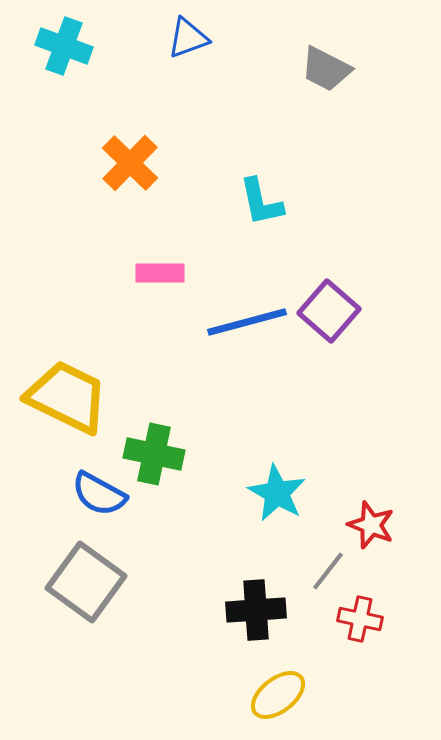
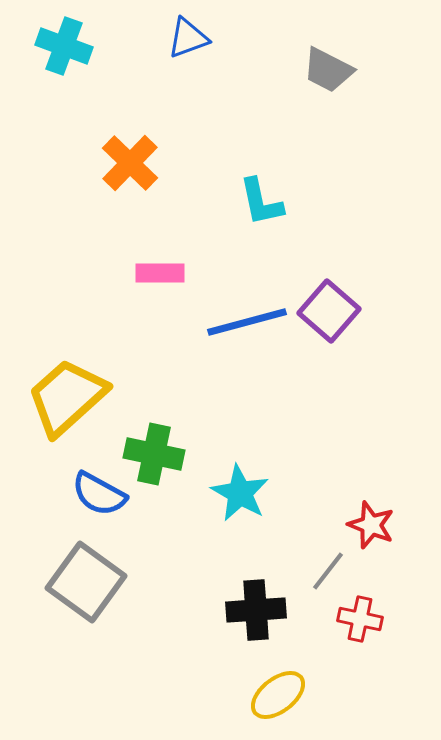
gray trapezoid: moved 2 px right, 1 px down
yellow trapezoid: rotated 68 degrees counterclockwise
cyan star: moved 37 px left
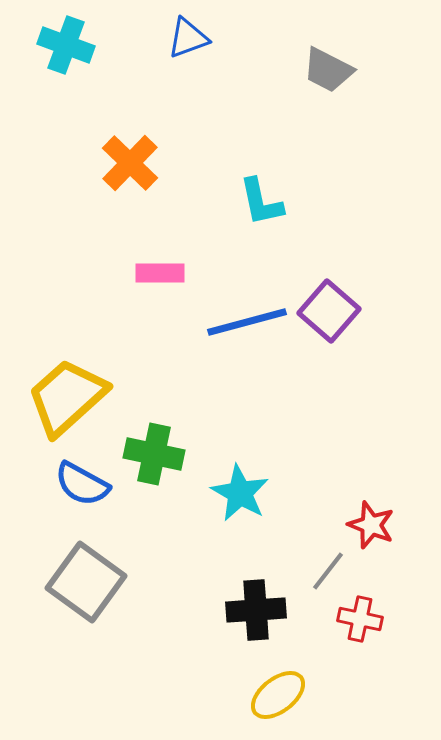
cyan cross: moved 2 px right, 1 px up
blue semicircle: moved 17 px left, 10 px up
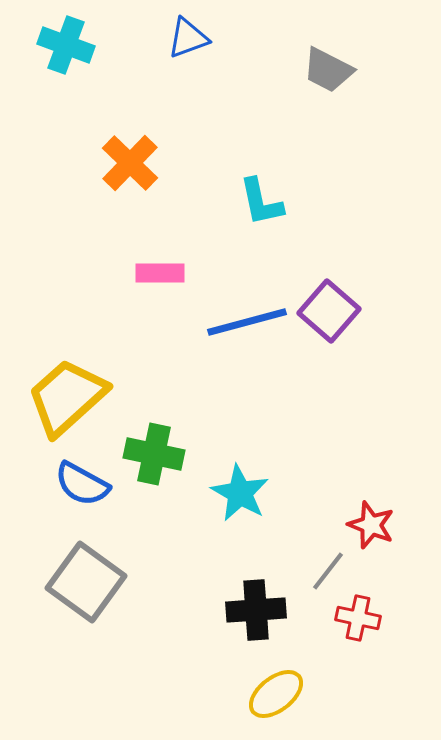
red cross: moved 2 px left, 1 px up
yellow ellipse: moved 2 px left, 1 px up
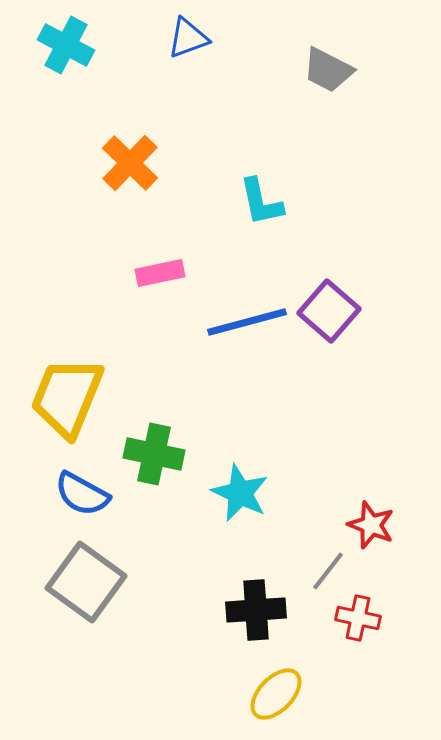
cyan cross: rotated 8 degrees clockwise
pink rectangle: rotated 12 degrees counterclockwise
yellow trapezoid: rotated 26 degrees counterclockwise
blue semicircle: moved 10 px down
cyan star: rotated 4 degrees counterclockwise
yellow ellipse: rotated 8 degrees counterclockwise
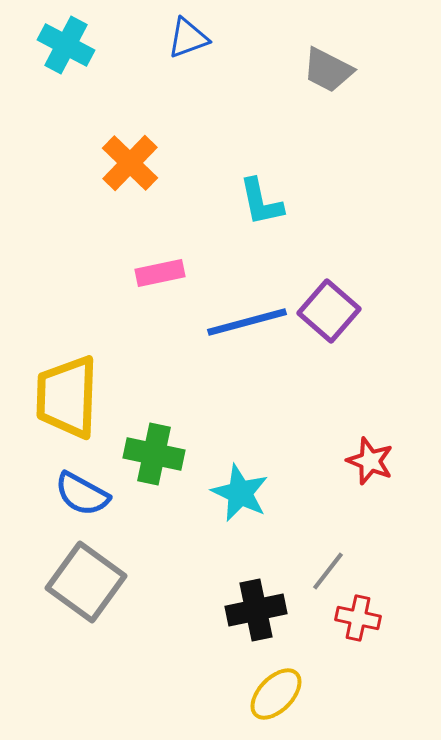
yellow trapezoid: rotated 20 degrees counterclockwise
red star: moved 1 px left, 64 px up
black cross: rotated 8 degrees counterclockwise
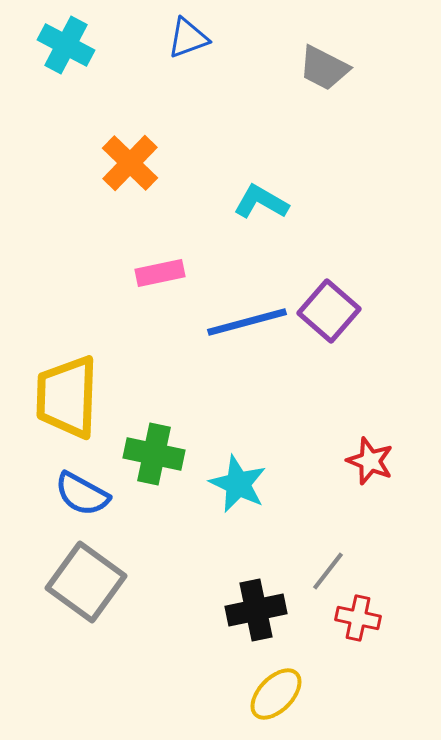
gray trapezoid: moved 4 px left, 2 px up
cyan L-shape: rotated 132 degrees clockwise
cyan star: moved 2 px left, 9 px up
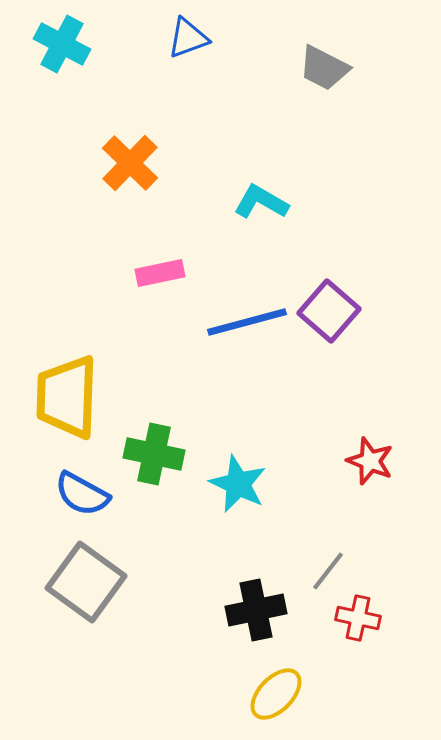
cyan cross: moved 4 px left, 1 px up
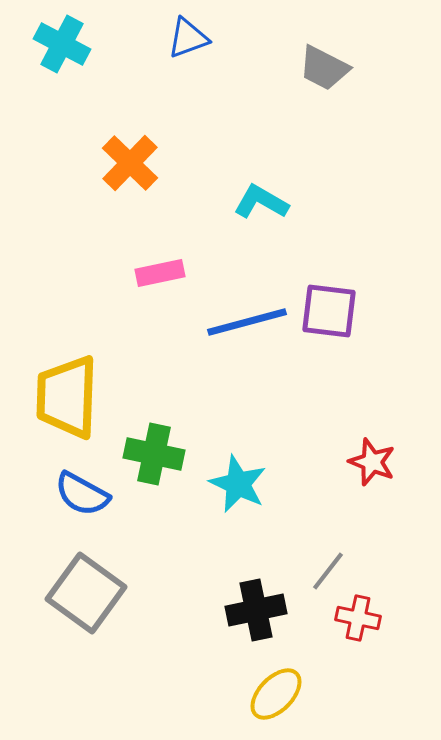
purple square: rotated 34 degrees counterclockwise
red star: moved 2 px right, 1 px down
gray square: moved 11 px down
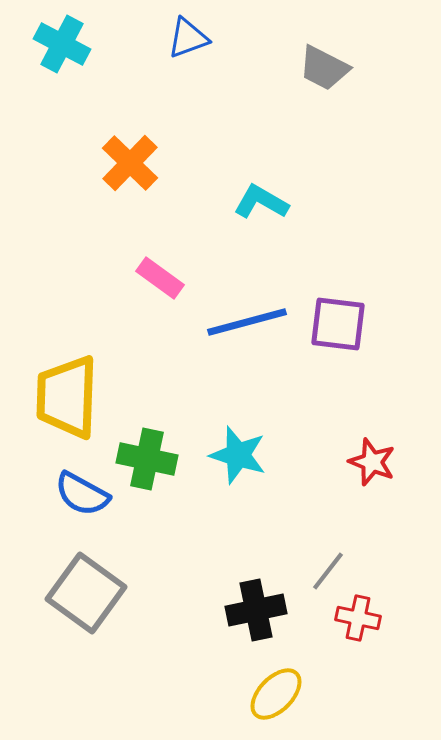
pink rectangle: moved 5 px down; rotated 48 degrees clockwise
purple square: moved 9 px right, 13 px down
green cross: moved 7 px left, 5 px down
cyan star: moved 29 px up; rotated 8 degrees counterclockwise
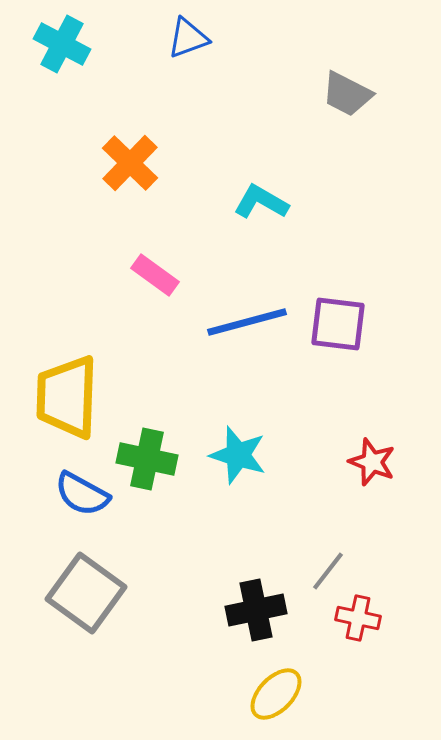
gray trapezoid: moved 23 px right, 26 px down
pink rectangle: moved 5 px left, 3 px up
